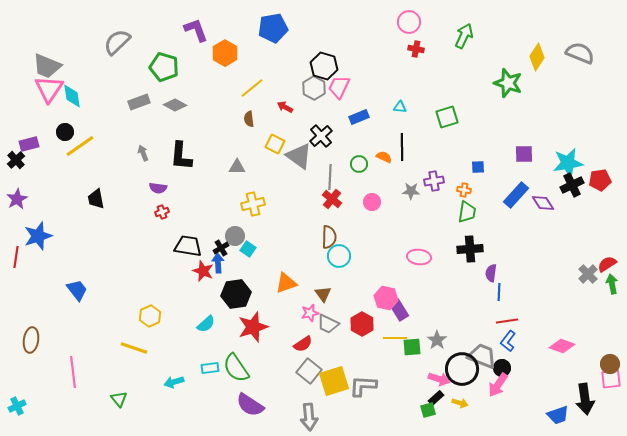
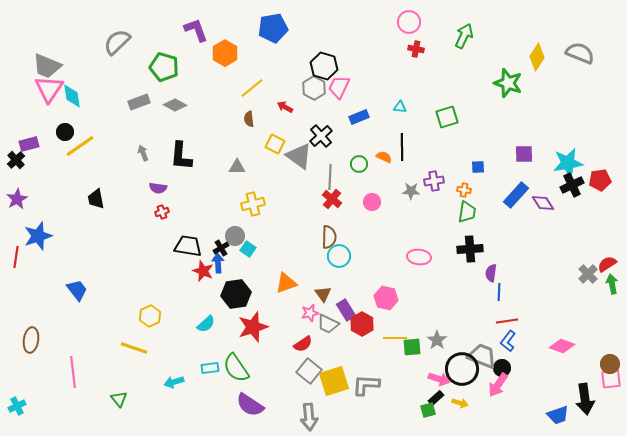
purple rectangle at (399, 310): moved 53 px left
gray L-shape at (363, 386): moved 3 px right, 1 px up
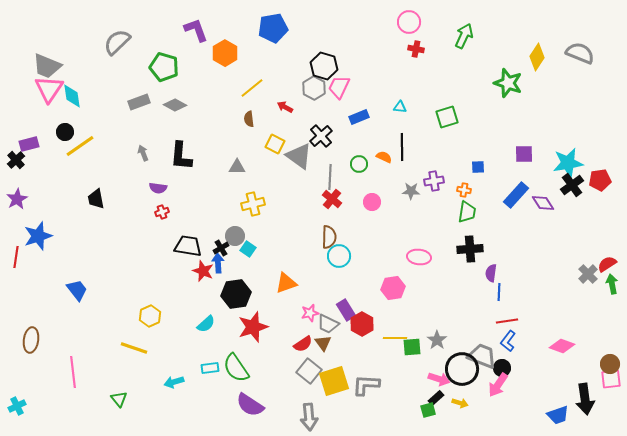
black cross at (572, 185): rotated 10 degrees counterclockwise
brown triangle at (323, 294): moved 49 px down
pink hexagon at (386, 298): moved 7 px right, 10 px up; rotated 20 degrees counterclockwise
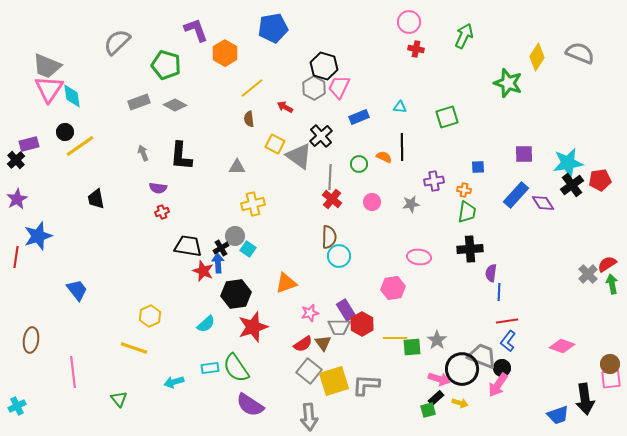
green pentagon at (164, 67): moved 2 px right, 2 px up
gray star at (411, 191): moved 13 px down; rotated 12 degrees counterclockwise
gray trapezoid at (328, 324): moved 11 px right, 3 px down; rotated 25 degrees counterclockwise
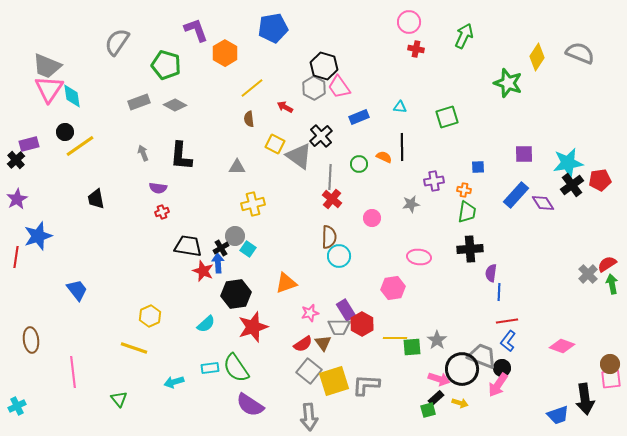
gray semicircle at (117, 42): rotated 12 degrees counterclockwise
pink trapezoid at (339, 87): rotated 60 degrees counterclockwise
pink circle at (372, 202): moved 16 px down
brown ellipse at (31, 340): rotated 15 degrees counterclockwise
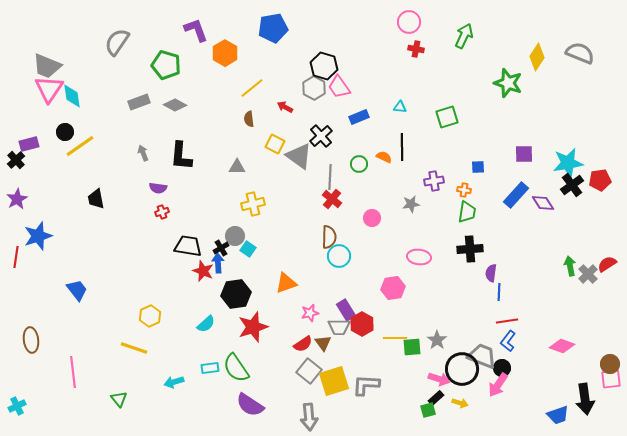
green arrow at (612, 284): moved 42 px left, 18 px up
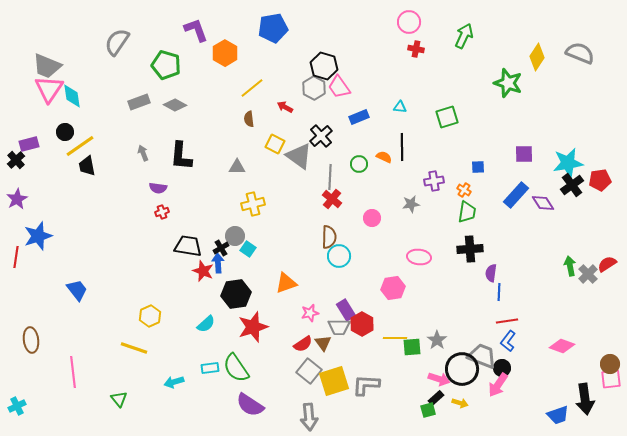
orange cross at (464, 190): rotated 24 degrees clockwise
black trapezoid at (96, 199): moved 9 px left, 33 px up
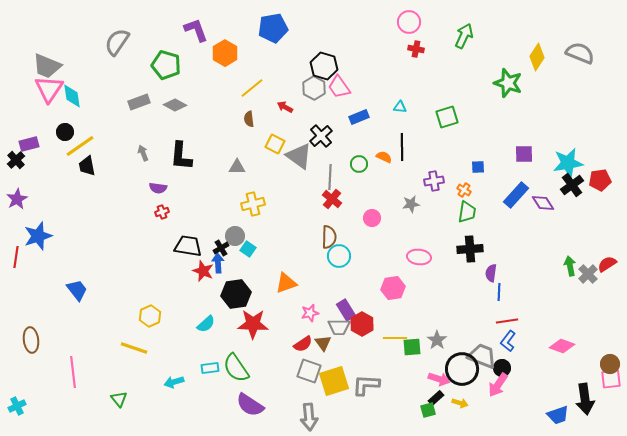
red star at (253, 327): moved 3 px up; rotated 20 degrees clockwise
gray square at (309, 371): rotated 20 degrees counterclockwise
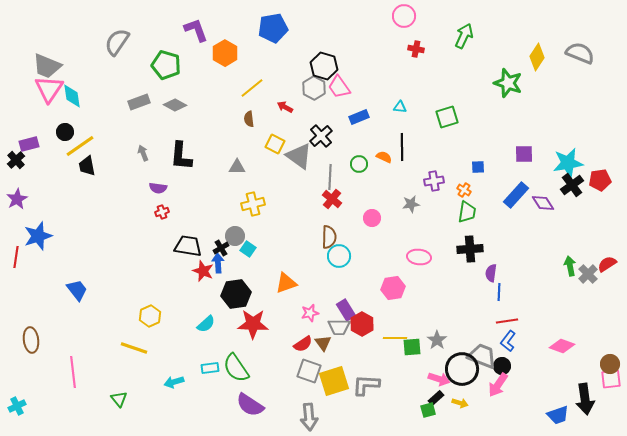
pink circle at (409, 22): moved 5 px left, 6 px up
black circle at (502, 368): moved 2 px up
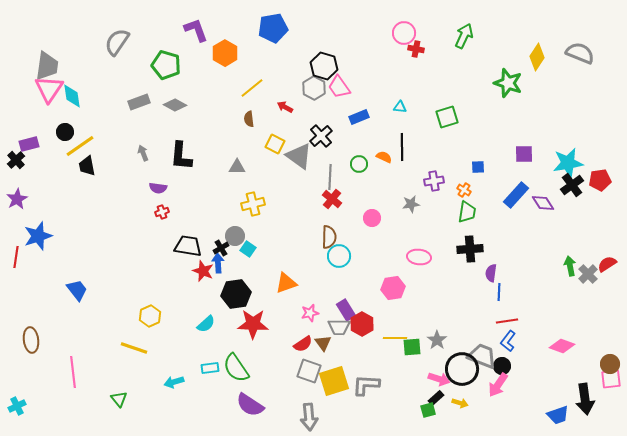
pink circle at (404, 16): moved 17 px down
gray trapezoid at (47, 66): rotated 104 degrees counterclockwise
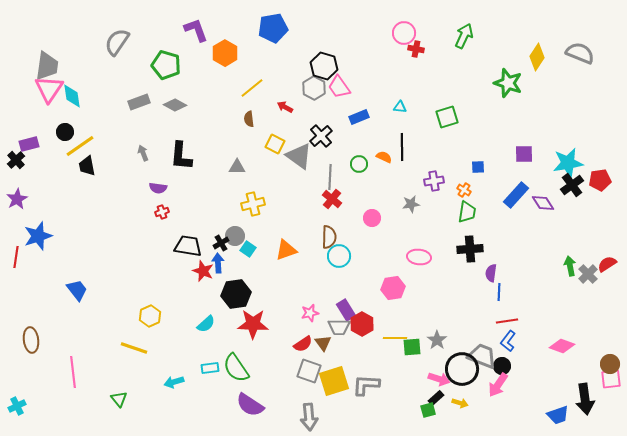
black cross at (221, 248): moved 5 px up
orange triangle at (286, 283): moved 33 px up
